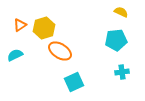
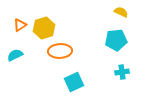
orange ellipse: rotated 35 degrees counterclockwise
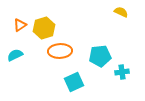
cyan pentagon: moved 16 px left, 16 px down
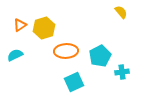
yellow semicircle: rotated 24 degrees clockwise
orange ellipse: moved 6 px right
cyan pentagon: rotated 20 degrees counterclockwise
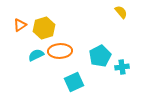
orange ellipse: moved 6 px left
cyan semicircle: moved 21 px right
cyan cross: moved 5 px up
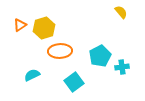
cyan semicircle: moved 4 px left, 20 px down
cyan square: rotated 12 degrees counterclockwise
